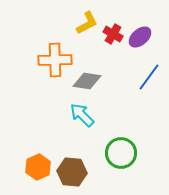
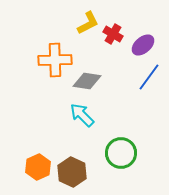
yellow L-shape: moved 1 px right
purple ellipse: moved 3 px right, 8 px down
brown hexagon: rotated 20 degrees clockwise
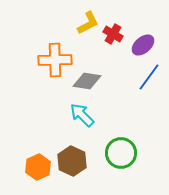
brown hexagon: moved 11 px up
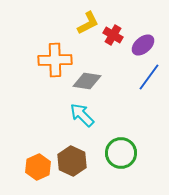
red cross: moved 1 px down
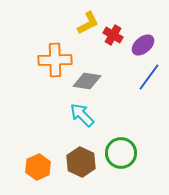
brown hexagon: moved 9 px right, 1 px down
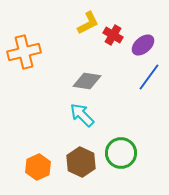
orange cross: moved 31 px left, 8 px up; rotated 12 degrees counterclockwise
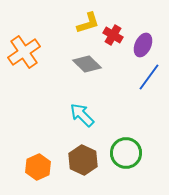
yellow L-shape: rotated 10 degrees clockwise
purple ellipse: rotated 25 degrees counterclockwise
orange cross: rotated 20 degrees counterclockwise
gray diamond: moved 17 px up; rotated 36 degrees clockwise
green circle: moved 5 px right
brown hexagon: moved 2 px right, 2 px up
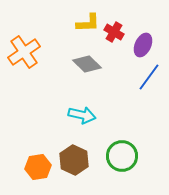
yellow L-shape: rotated 15 degrees clockwise
red cross: moved 1 px right, 3 px up
cyan arrow: rotated 148 degrees clockwise
green circle: moved 4 px left, 3 px down
brown hexagon: moved 9 px left
orange hexagon: rotated 15 degrees clockwise
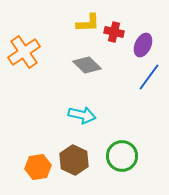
red cross: rotated 18 degrees counterclockwise
gray diamond: moved 1 px down
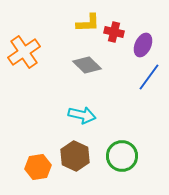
brown hexagon: moved 1 px right, 4 px up
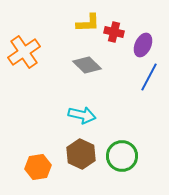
blue line: rotated 8 degrees counterclockwise
brown hexagon: moved 6 px right, 2 px up
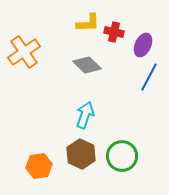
cyan arrow: moved 3 px right; rotated 84 degrees counterclockwise
orange hexagon: moved 1 px right, 1 px up
